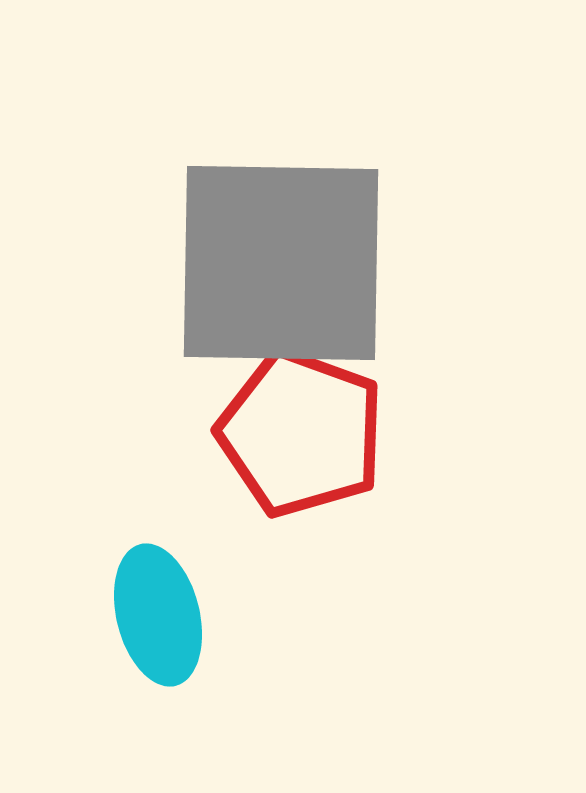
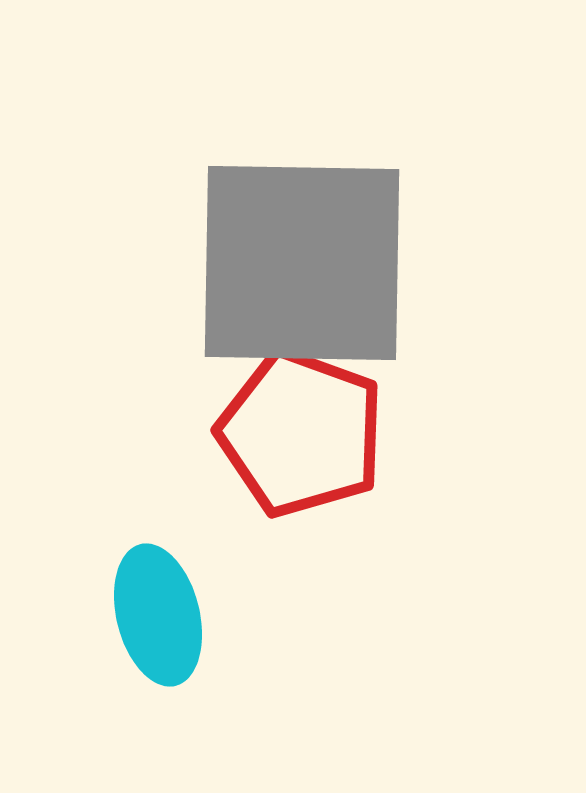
gray square: moved 21 px right
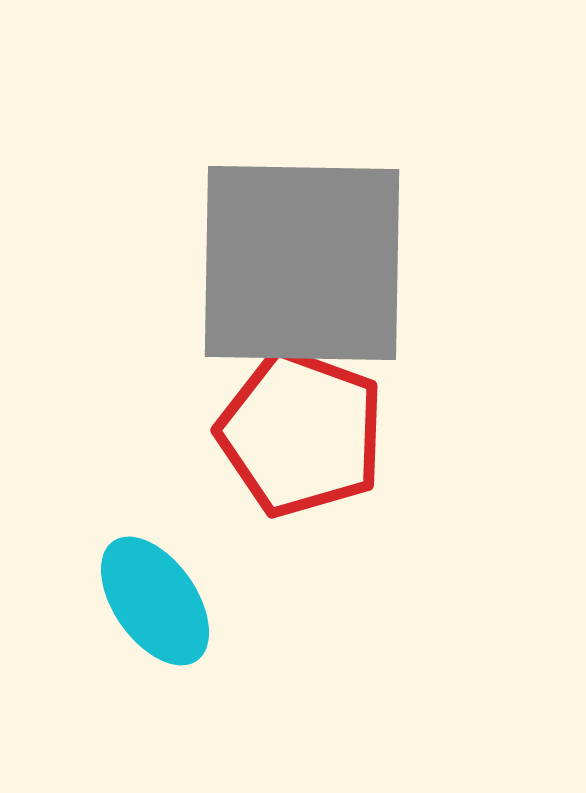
cyan ellipse: moved 3 px left, 14 px up; rotated 21 degrees counterclockwise
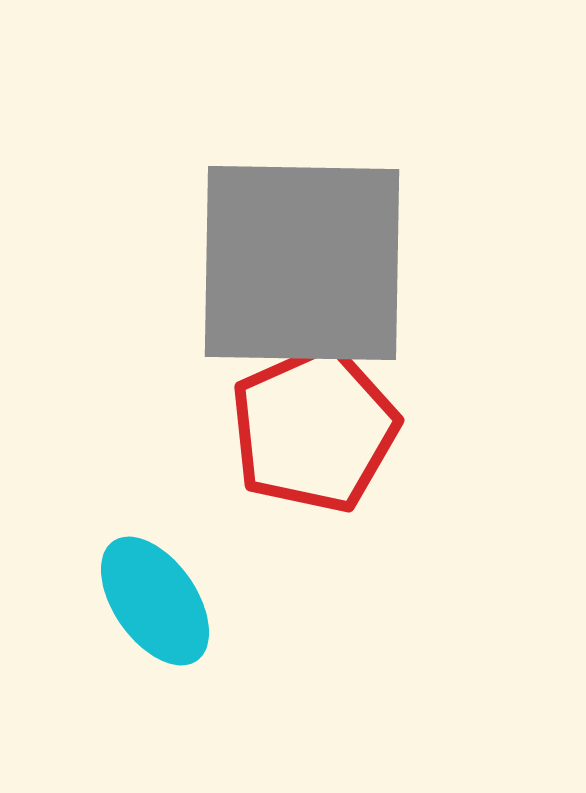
red pentagon: moved 13 px right, 4 px up; rotated 28 degrees clockwise
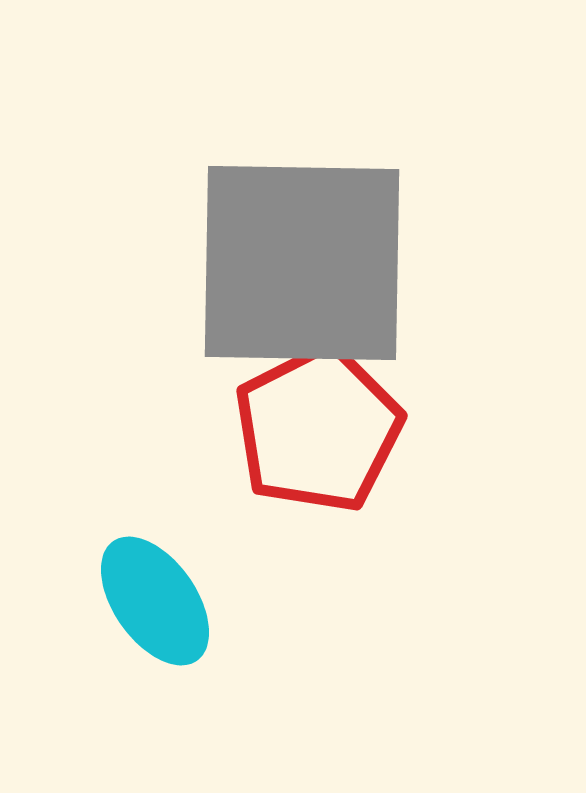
red pentagon: moved 4 px right; rotated 3 degrees counterclockwise
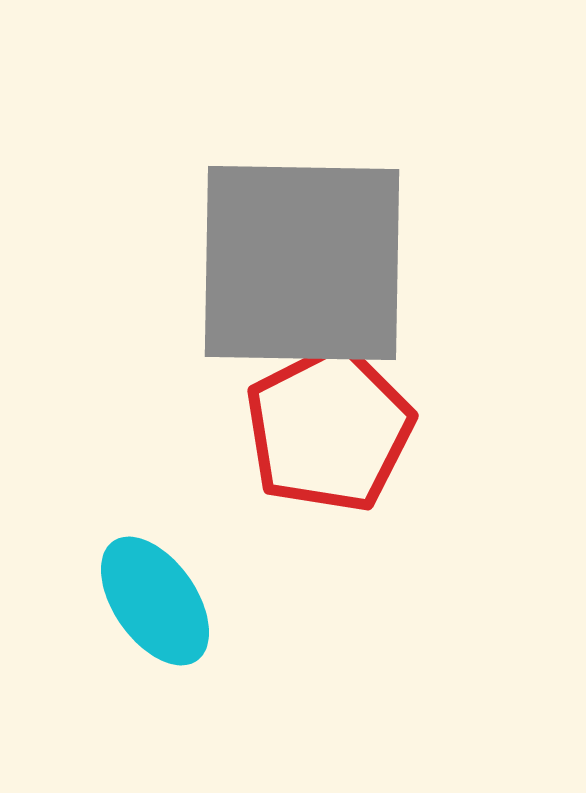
red pentagon: moved 11 px right
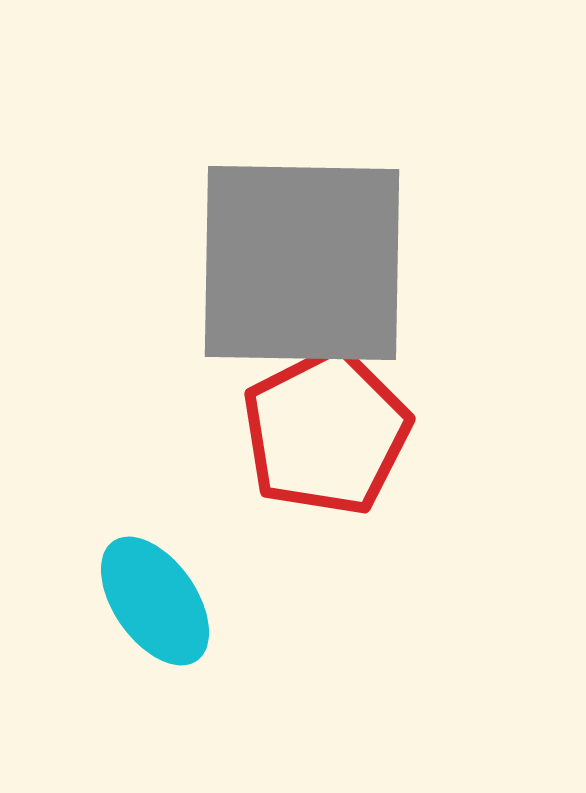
red pentagon: moved 3 px left, 3 px down
